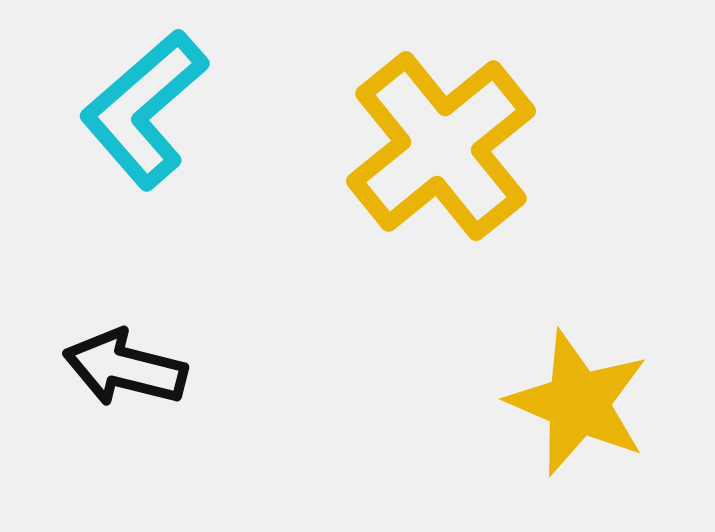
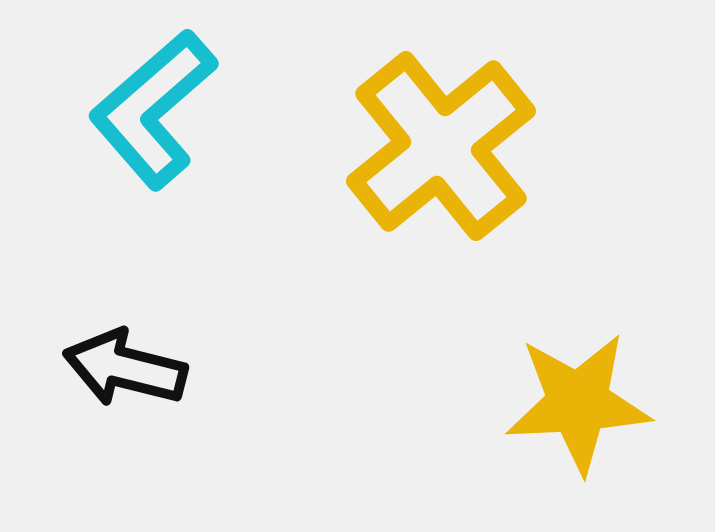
cyan L-shape: moved 9 px right
yellow star: rotated 26 degrees counterclockwise
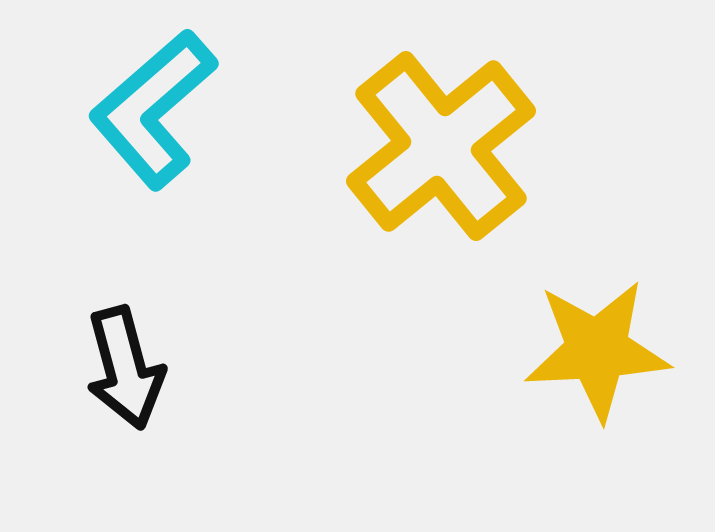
black arrow: rotated 119 degrees counterclockwise
yellow star: moved 19 px right, 53 px up
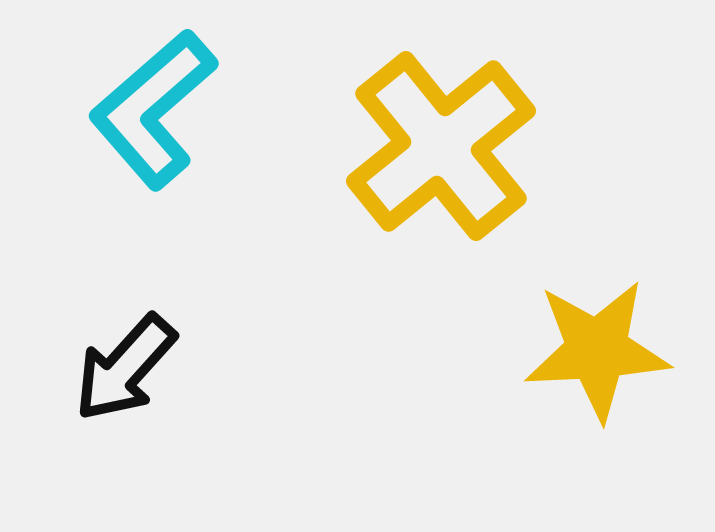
black arrow: rotated 57 degrees clockwise
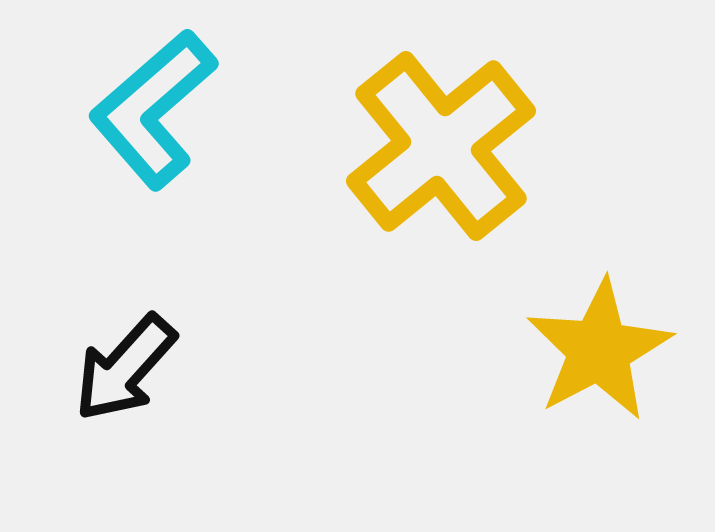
yellow star: moved 2 px right; rotated 25 degrees counterclockwise
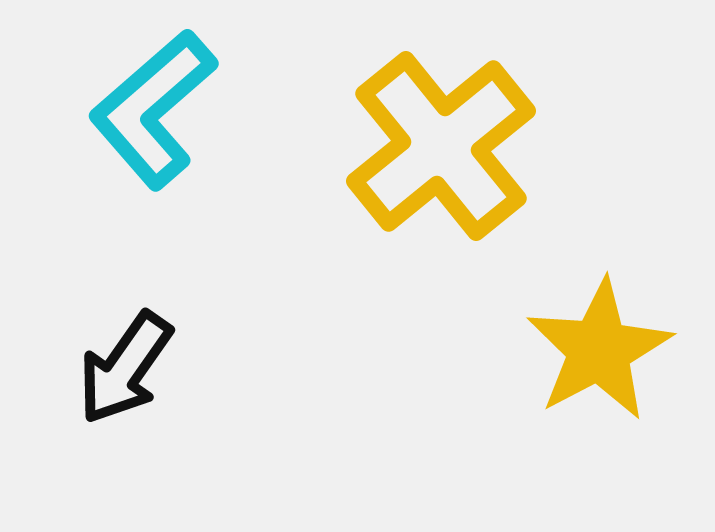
black arrow: rotated 7 degrees counterclockwise
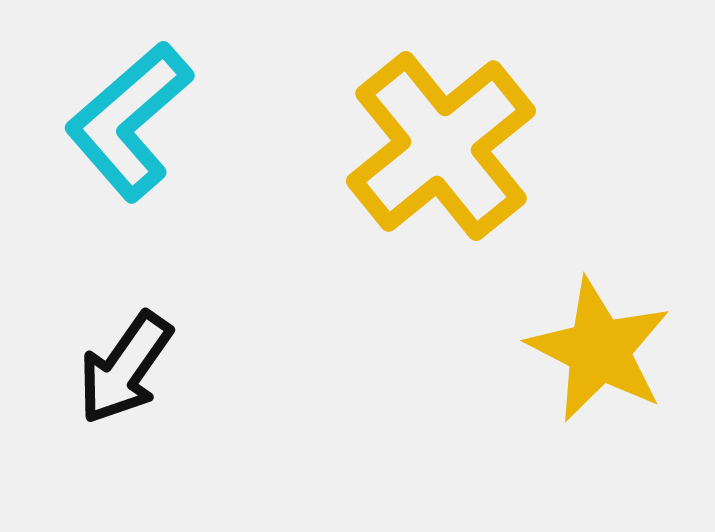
cyan L-shape: moved 24 px left, 12 px down
yellow star: rotated 17 degrees counterclockwise
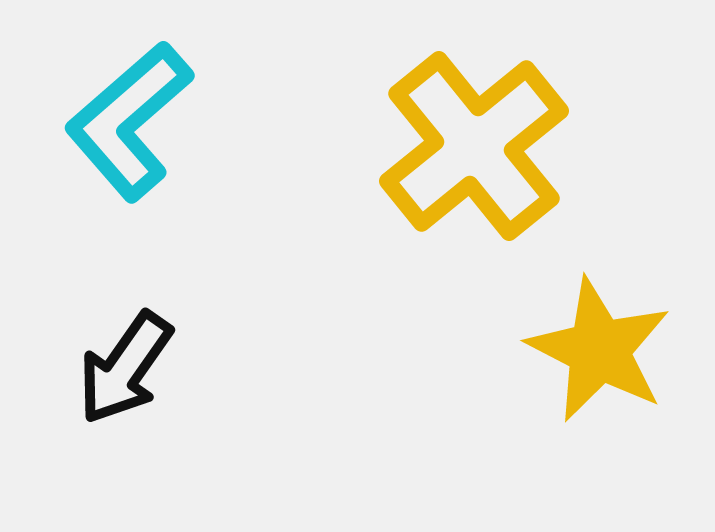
yellow cross: moved 33 px right
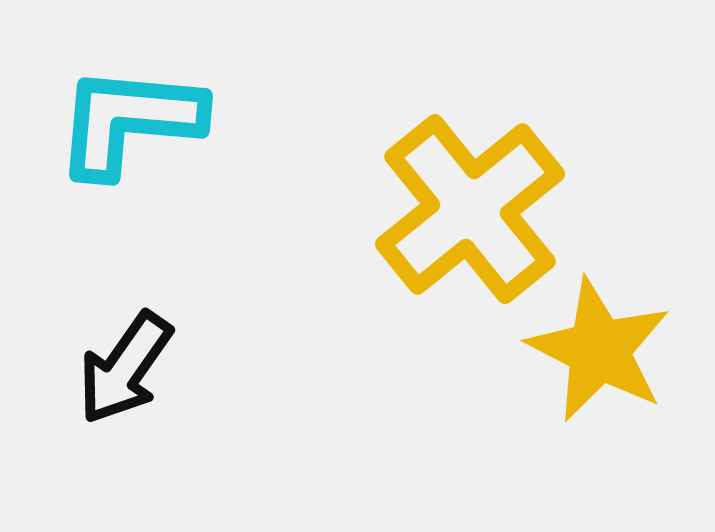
cyan L-shape: rotated 46 degrees clockwise
yellow cross: moved 4 px left, 63 px down
